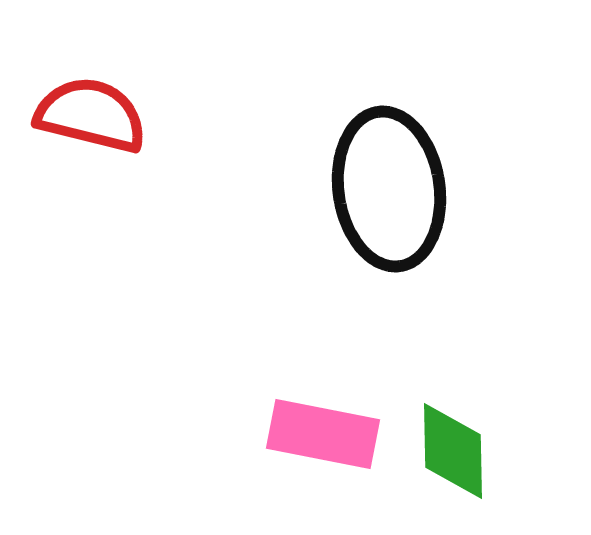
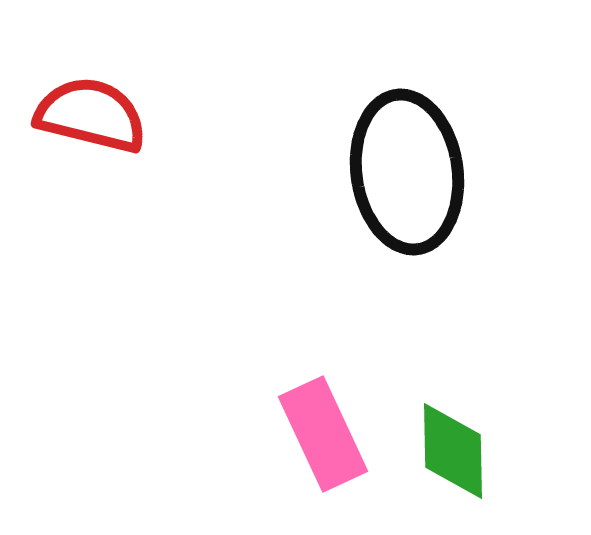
black ellipse: moved 18 px right, 17 px up
pink rectangle: rotated 54 degrees clockwise
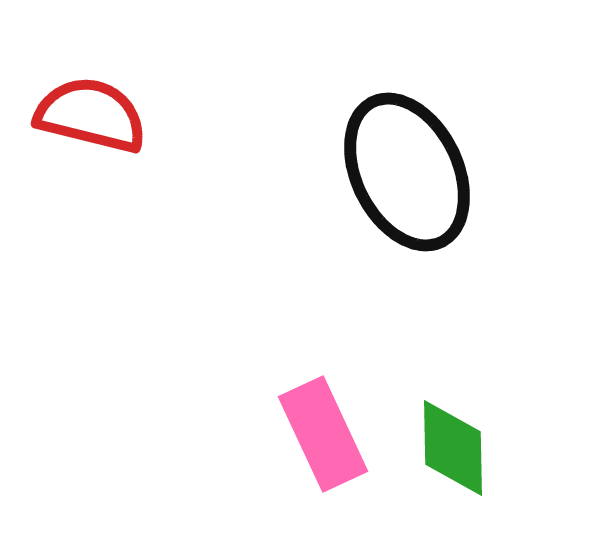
black ellipse: rotated 18 degrees counterclockwise
green diamond: moved 3 px up
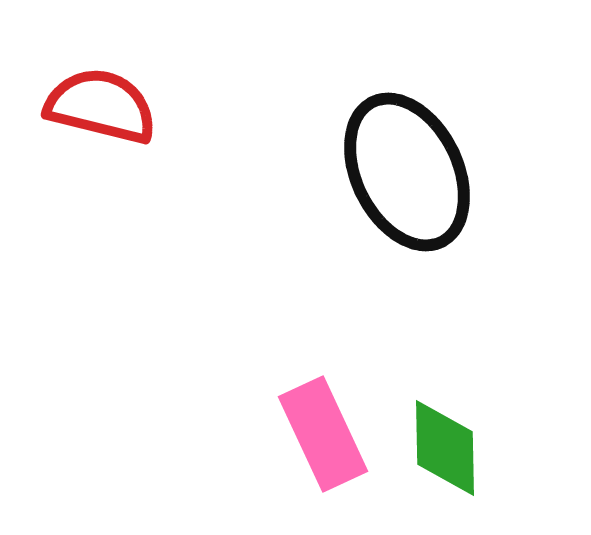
red semicircle: moved 10 px right, 9 px up
green diamond: moved 8 px left
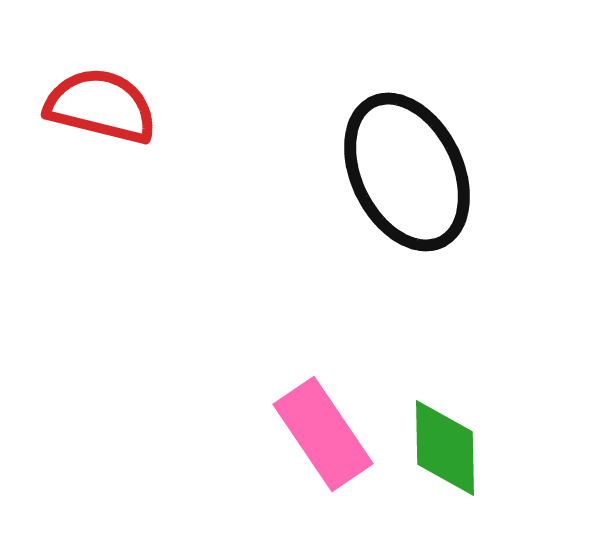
pink rectangle: rotated 9 degrees counterclockwise
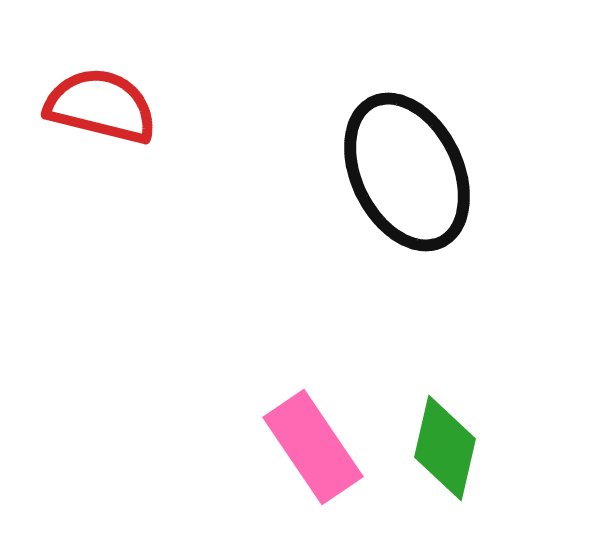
pink rectangle: moved 10 px left, 13 px down
green diamond: rotated 14 degrees clockwise
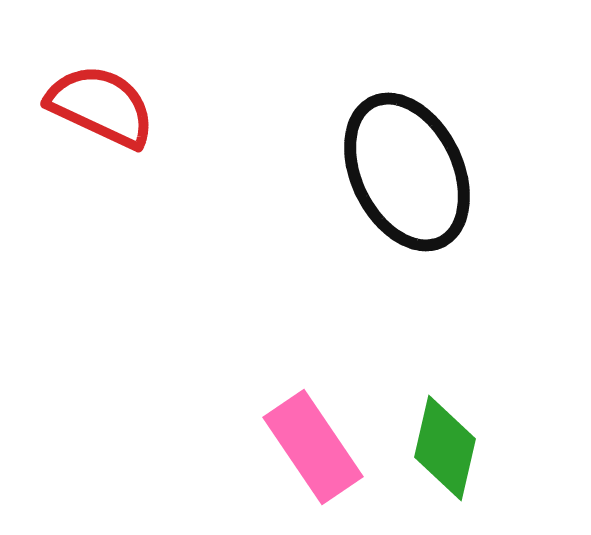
red semicircle: rotated 11 degrees clockwise
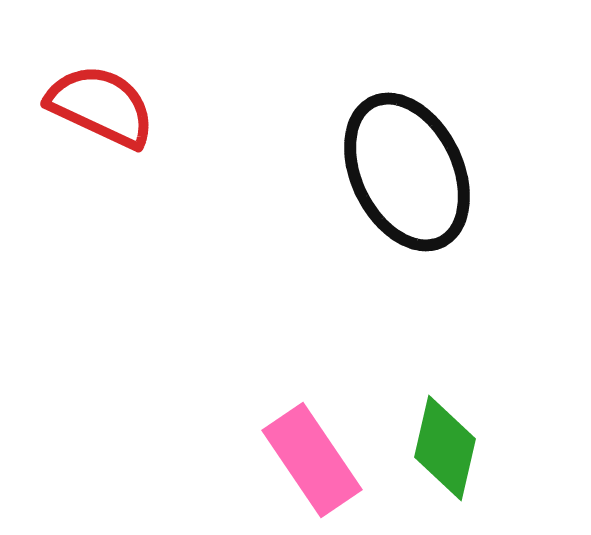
pink rectangle: moved 1 px left, 13 px down
